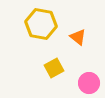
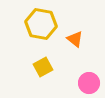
orange triangle: moved 3 px left, 2 px down
yellow square: moved 11 px left, 1 px up
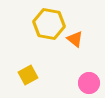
yellow hexagon: moved 8 px right
yellow square: moved 15 px left, 8 px down
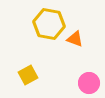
orange triangle: rotated 18 degrees counterclockwise
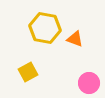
yellow hexagon: moved 4 px left, 4 px down
yellow square: moved 3 px up
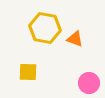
yellow square: rotated 30 degrees clockwise
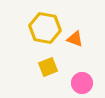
yellow square: moved 20 px right, 5 px up; rotated 24 degrees counterclockwise
pink circle: moved 7 px left
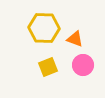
yellow hexagon: moved 1 px left; rotated 8 degrees counterclockwise
pink circle: moved 1 px right, 18 px up
